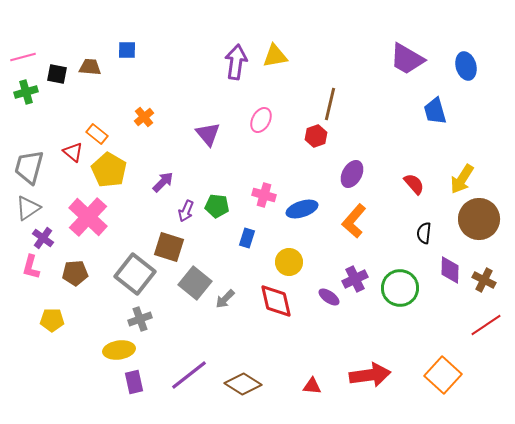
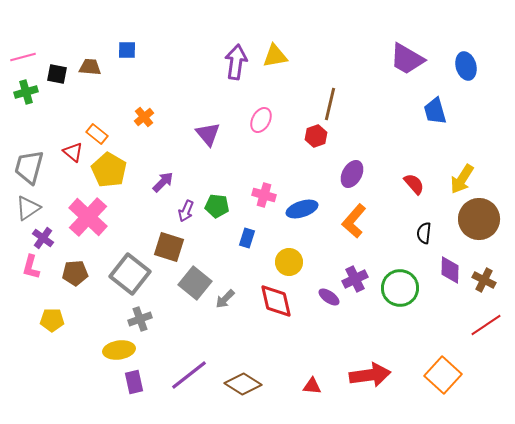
gray square at (135, 274): moved 5 px left
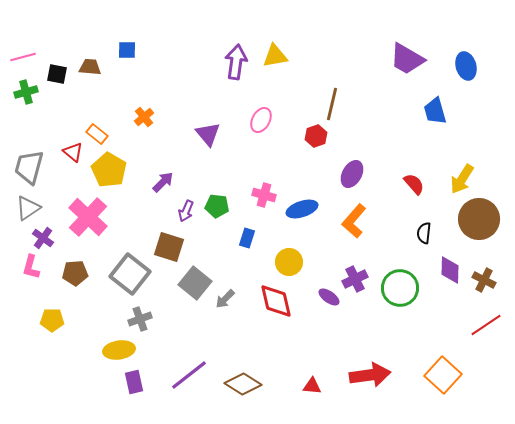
brown line at (330, 104): moved 2 px right
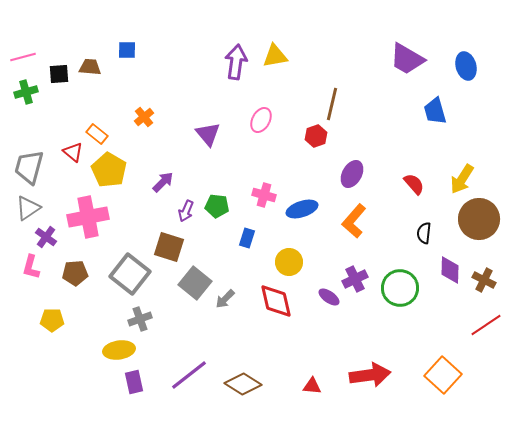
black square at (57, 74): moved 2 px right; rotated 15 degrees counterclockwise
pink cross at (88, 217): rotated 36 degrees clockwise
purple cross at (43, 238): moved 3 px right, 1 px up
